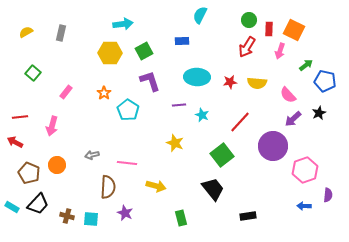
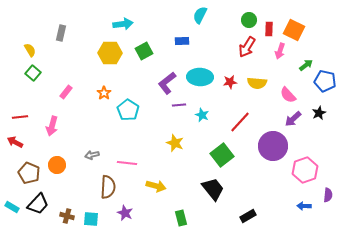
yellow semicircle at (26, 32): moved 4 px right, 18 px down; rotated 88 degrees clockwise
cyan ellipse at (197, 77): moved 3 px right
purple L-shape at (150, 81): moved 17 px right, 2 px down; rotated 110 degrees counterclockwise
black rectangle at (248, 216): rotated 21 degrees counterclockwise
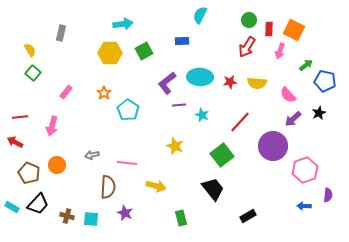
yellow star at (175, 143): moved 3 px down
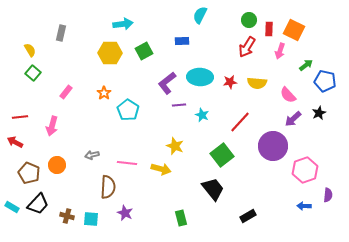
yellow arrow at (156, 186): moved 5 px right, 17 px up
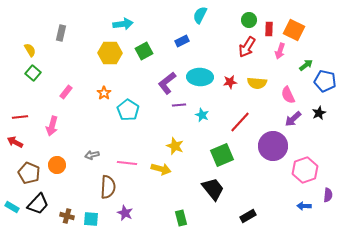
blue rectangle at (182, 41): rotated 24 degrees counterclockwise
pink semicircle at (288, 95): rotated 18 degrees clockwise
green square at (222, 155): rotated 15 degrees clockwise
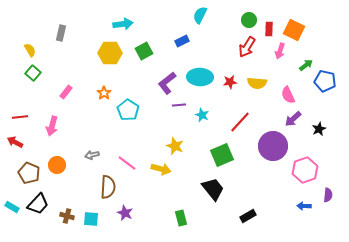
black star at (319, 113): moved 16 px down
pink line at (127, 163): rotated 30 degrees clockwise
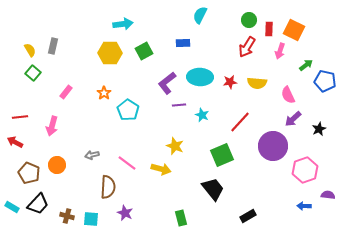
gray rectangle at (61, 33): moved 8 px left, 13 px down
blue rectangle at (182, 41): moved 1 px right, 2 px down; rotated 24 degrees clockwise
purple semicircle at (328, 195): rotated 88 degrees counterclockwise
